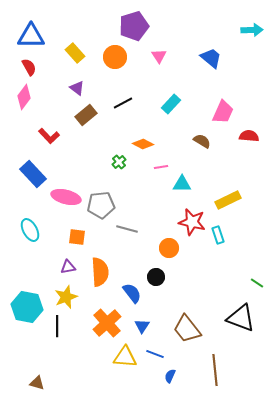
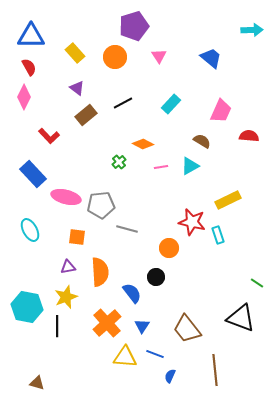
pink diamond at (24, 97): rotated 10 degrees counterclockwise
pink trapezoid at (223, 112): moved 2 px left, 1 px up
cyan triangle at (182, 184): moved 8 px right, 18 px up; rotated 30 degrees counterclockwise
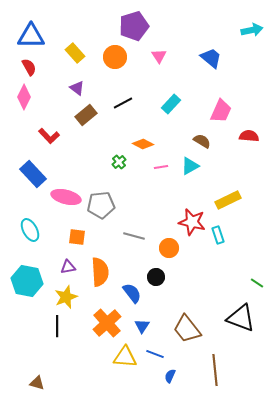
cyan arrow at (252, 30): rotated 10 degrees counterclockwise
gray line at (127, 229): moved 7 px right, 7 px down
cyan hexagon at (27, 307): moved 26 px up
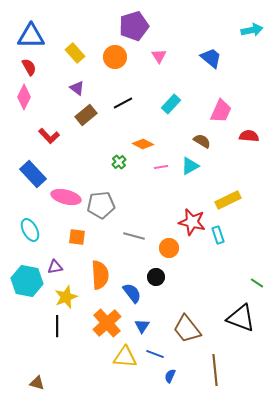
purple triangle at (68, 267): moved 13 px left
orange semicircle at (100, 272): moved 3 px down
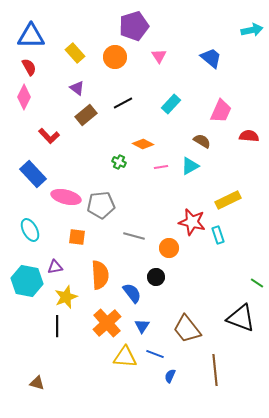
green cross at (119, 162): rotated 24 degrees counterclockwise
